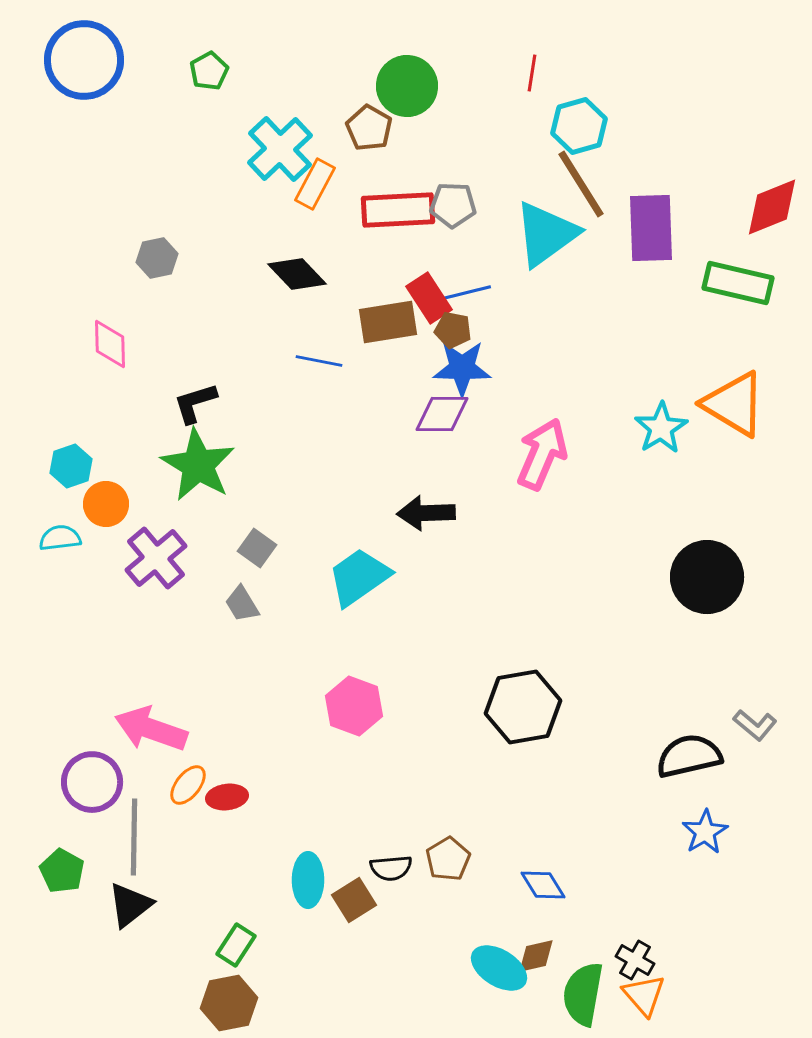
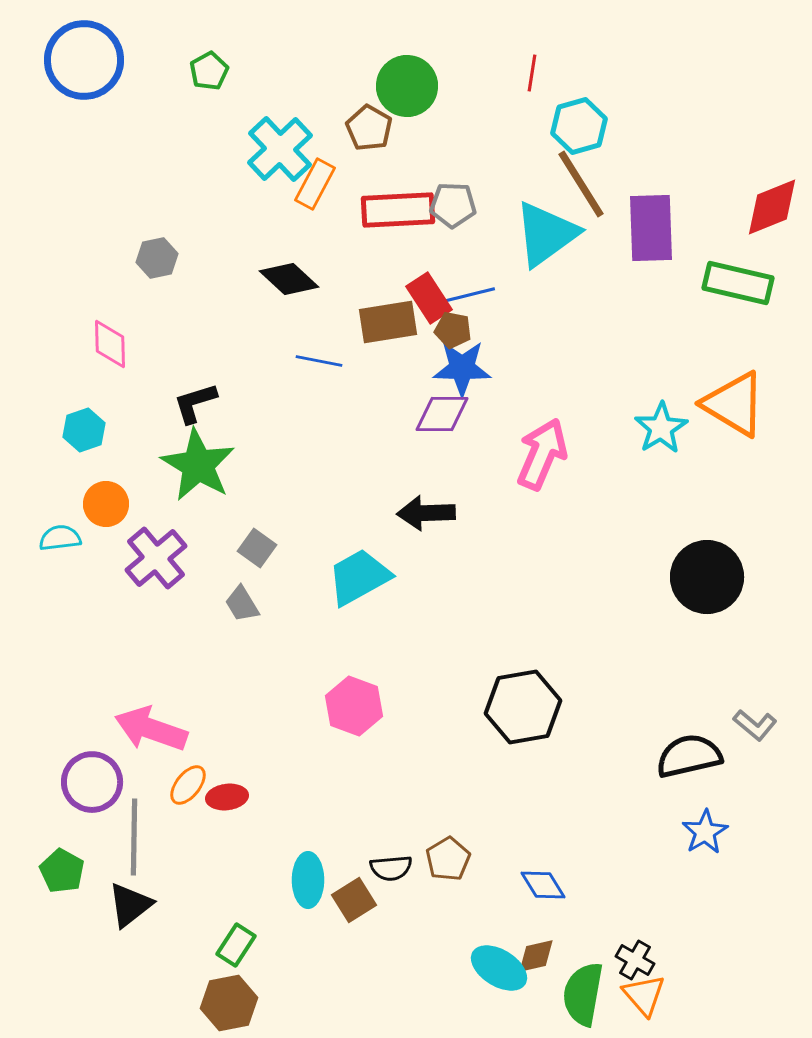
black diamond at (297, 274): moved 8 px left, 5 px down; rotated 4 degrees counterclockwise
blue line at (465, 293): moved 4 px right, 2 px down
cyan hexagon at (71, 466): moved 13 px right, 36 px up
cyan trapezoid at (359, 577): rotated 6 degrees clockwise
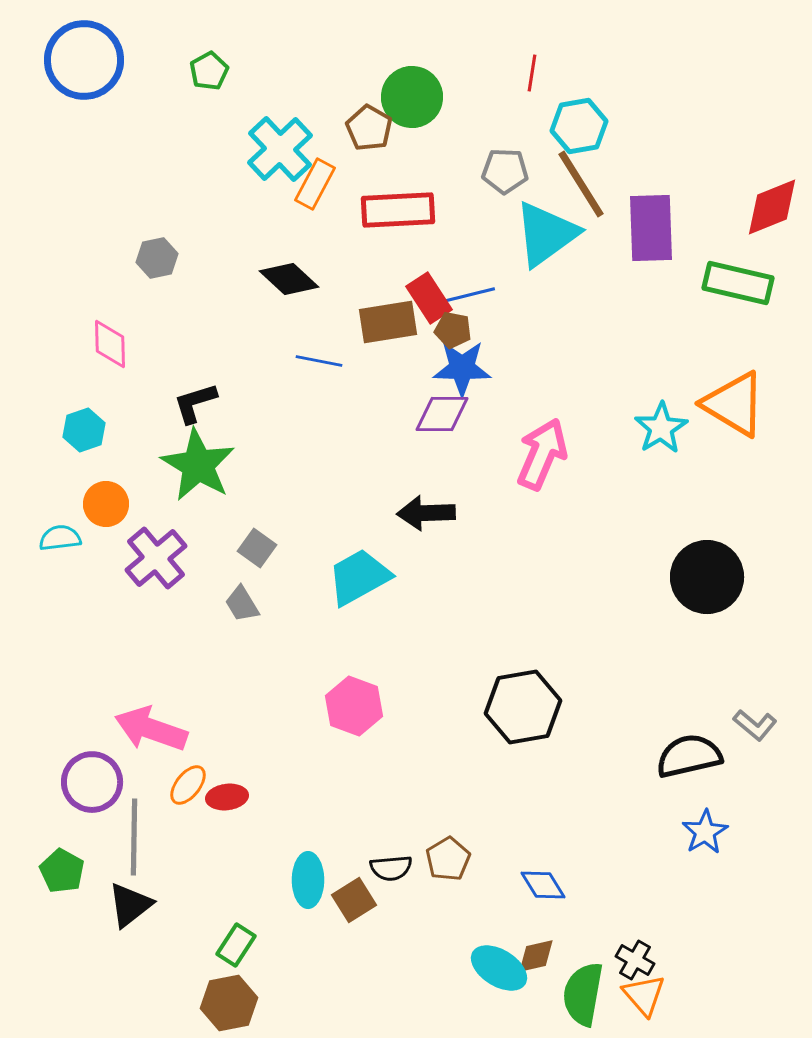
green circle at (407, 86): moved 5 px right, 11 px down
cyan hexagon at (579, 126): rotated 6 degrees clockwise
gray pentagon at (453, 205): moved 52 px right, 34 px up
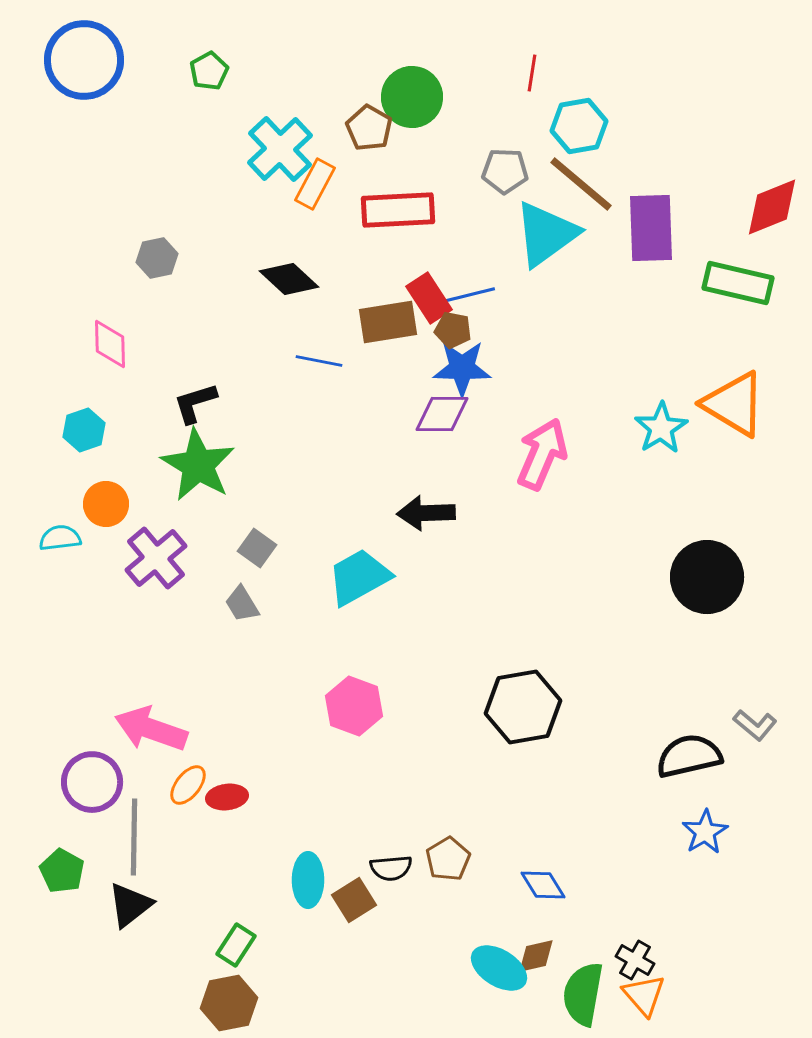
brown line at (581, 184): rotated 18 degrees counterclockwise
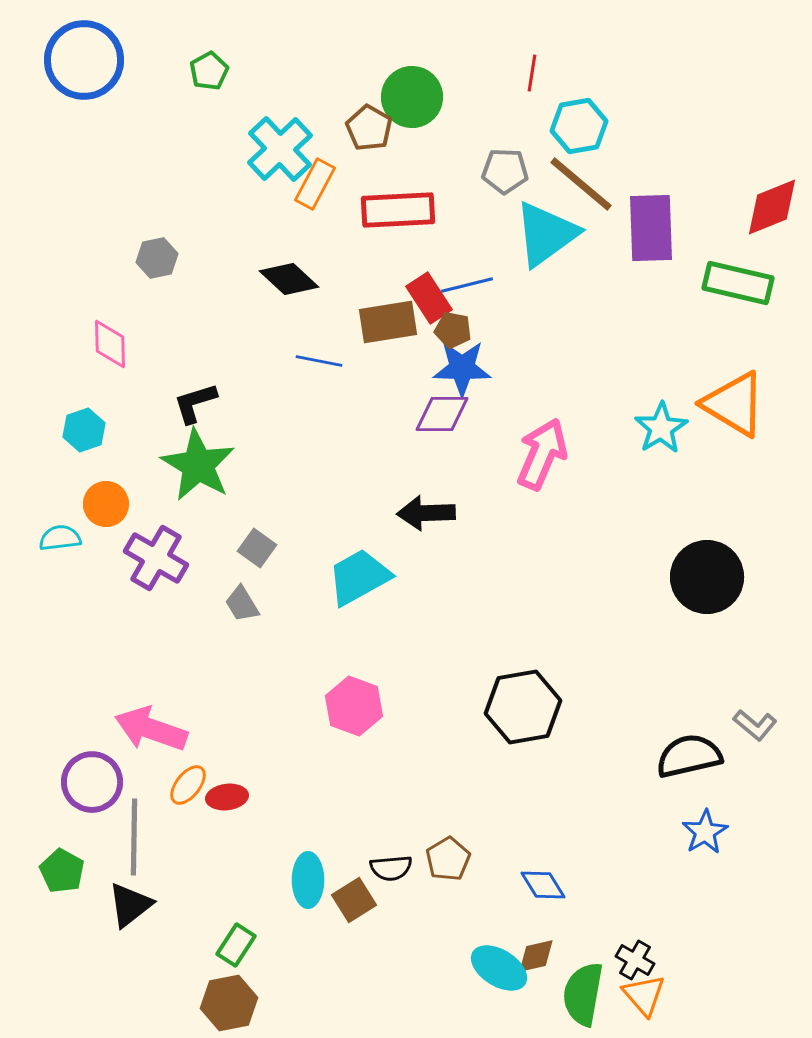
blue line at (469, 295): moved 2 px left, 10 px up
purple cross at (156, 558): rotated 20 degrees counterclockwise
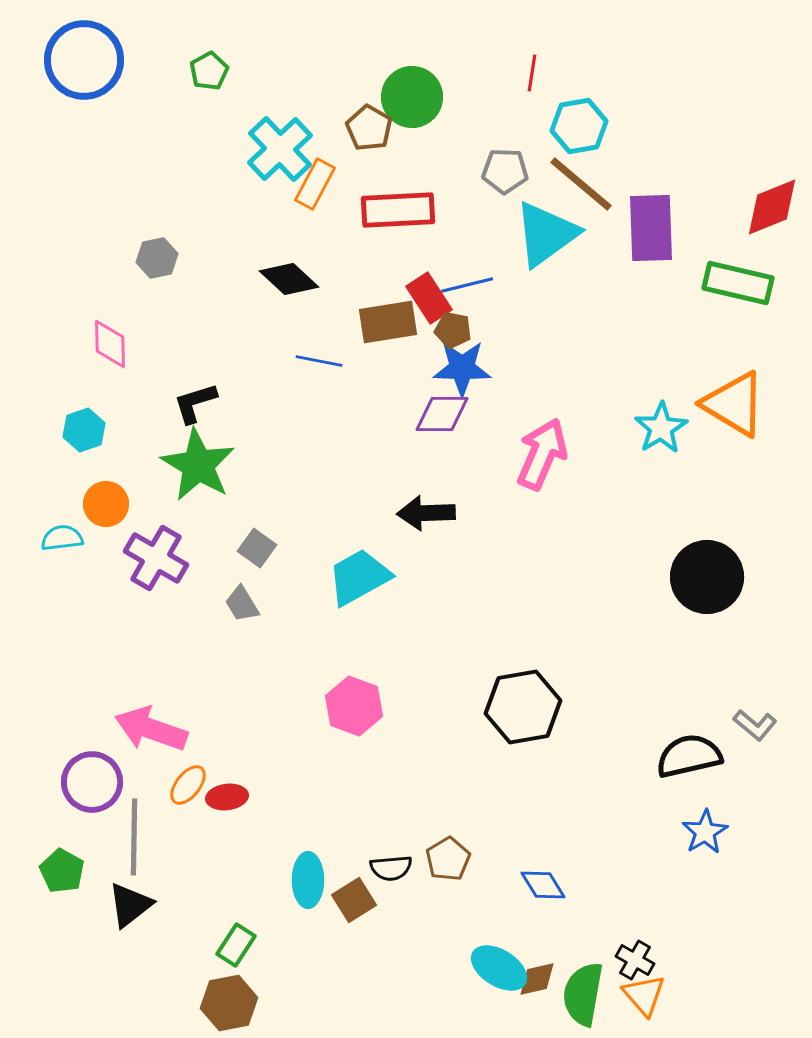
cyan semicircle at (60, 538): moved 2 px right
brown diamond at (536, 956): moved 1 px right, 23 px down
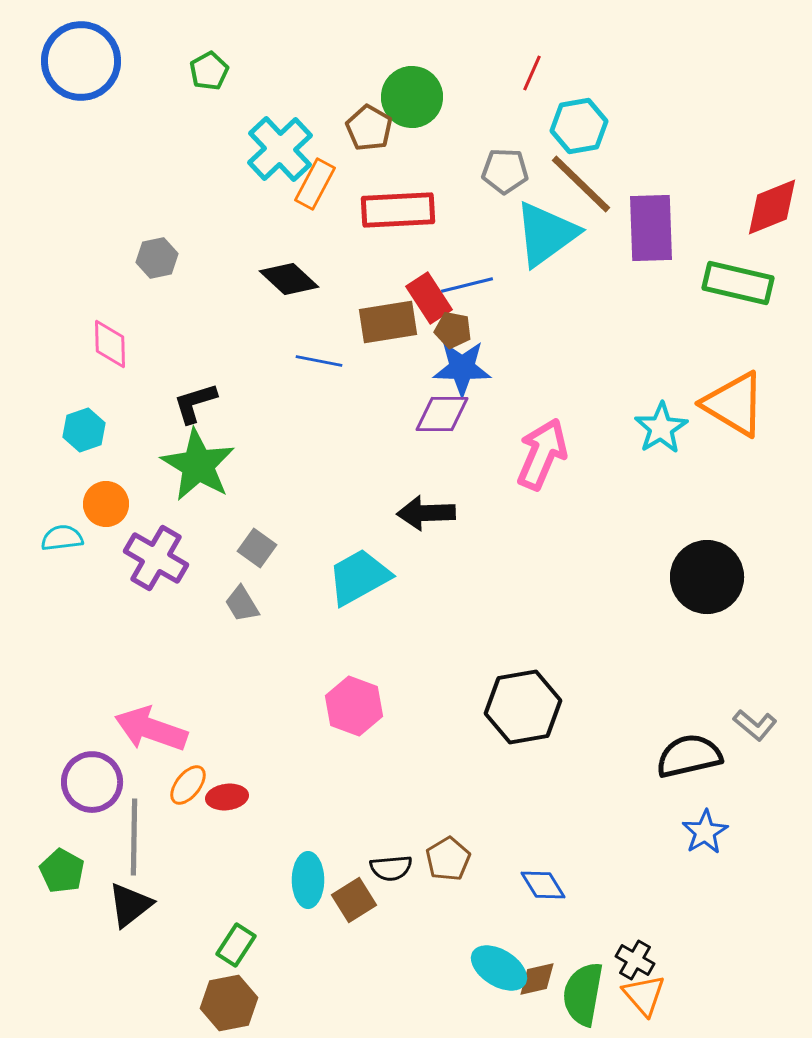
blue circle at (84, 60): moved 3 px left, 1 px down
red line at (532, 73): rotated 15 degrees clockwise
brown line at (581, 184): rotated 4 degrees clockwise
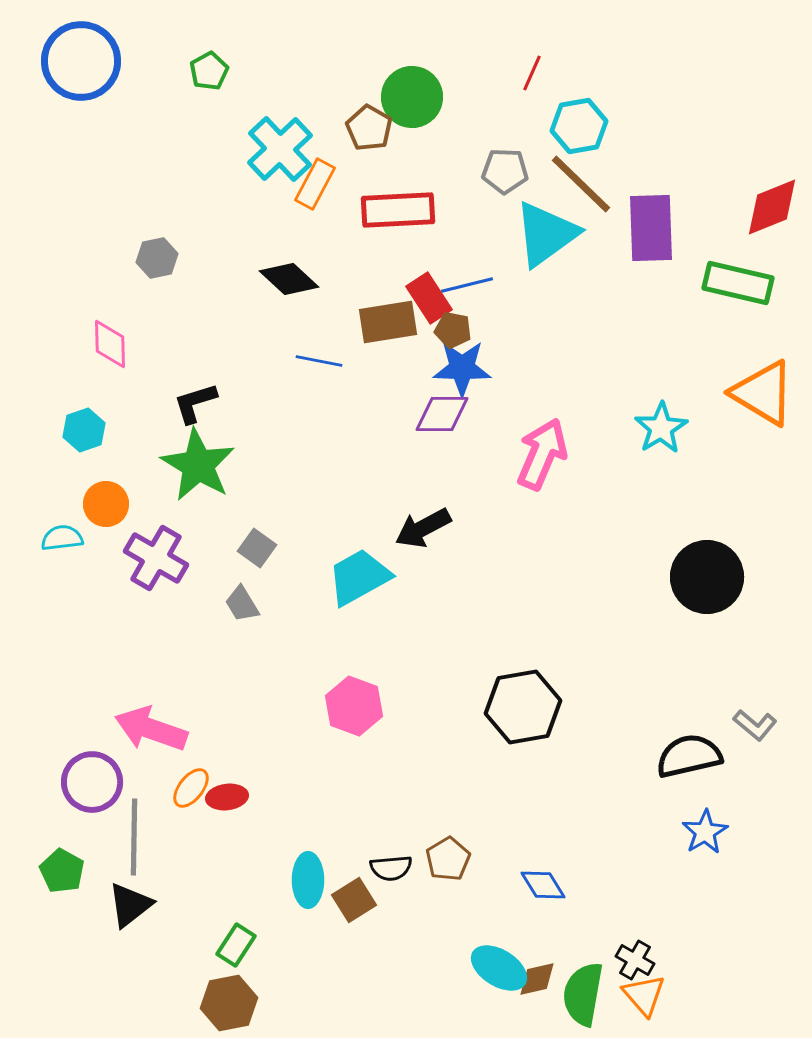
orange triangle at (734, 404): moved 29 px right, 11 px up
black arrow at (426, 513): moved 3 px left, 15 px down; rotated 26 degrees counterclockwise
orange ellipse at (188, 785): moved 3 px right, 3 px down
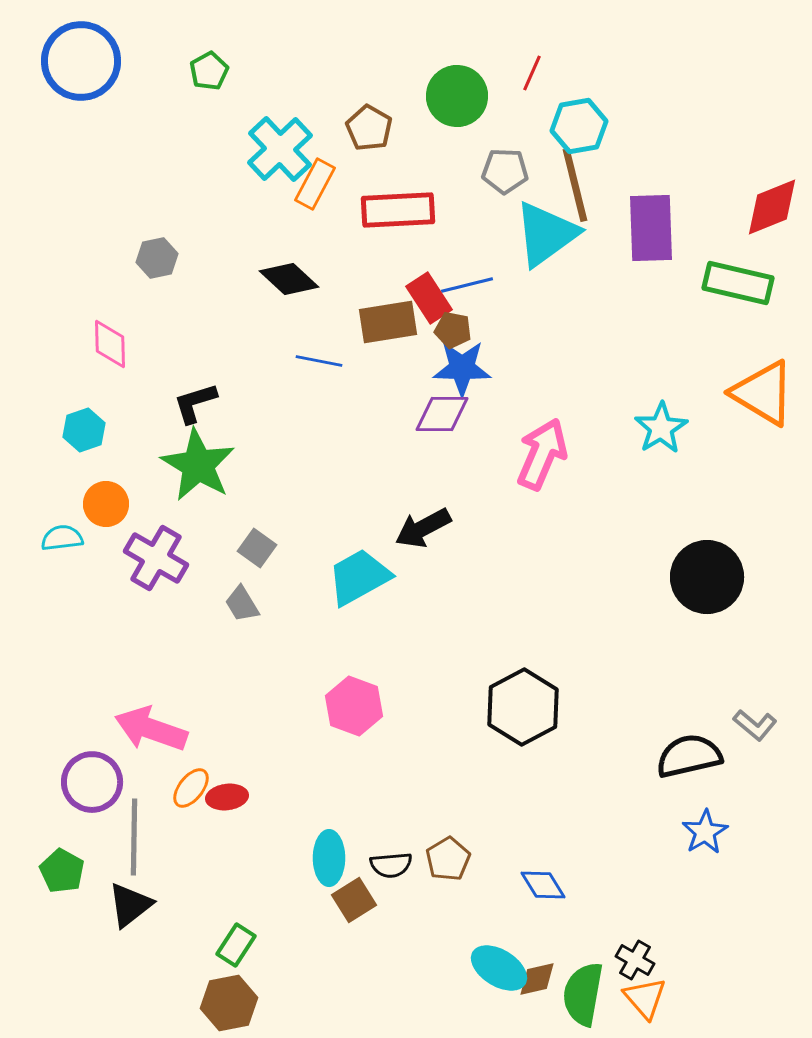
green circle at (412, 97): moved 45 px right, 1 px up
brown line at (581, 184): moved 6 px left, 1 px down; rotated 32 degrees clockwise
black hexagon at (523, 707): rotated 18 degrees counterclockwise
black semicircle at (391, 868): moved 3 px up
cyan ellipse at (308, 880): moved 21 px right, 22 px up
orange triangle at (644, 995): moved 1 px right, 3 px down
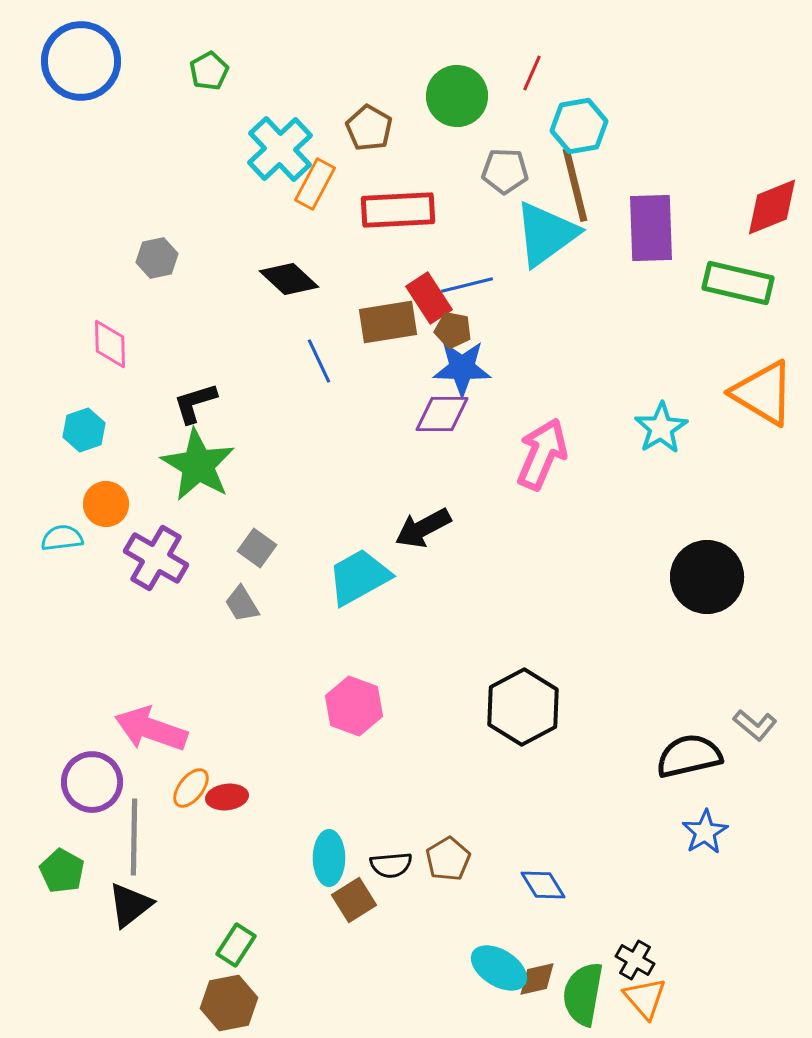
blue line at (319, 361): rotated 54 degrees clockwise
